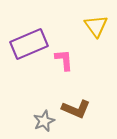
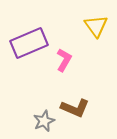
purple rectangle: moved 1 px up
pink L-shape: rotated 35 degrees clockwise
brown L-shape: moved 1 px left, 1 px up
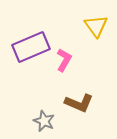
purple rectangle: moved 2 px right, 4 px down
brown L-shape: moved 4 px right, 5 px up
gray star: rotated 25 degrees counterclockwise
